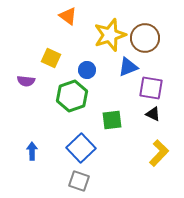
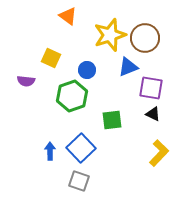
blue arrow: moved 18 px right
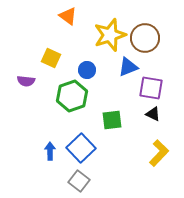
gray square: rotated 20 degrees clockwise
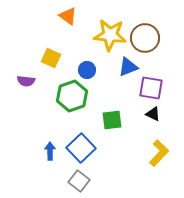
yellow star: rotated 24 degrees clockwise
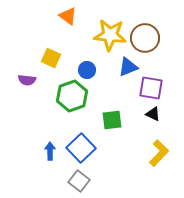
purple semicircle: moved 1 px right, 1 px up
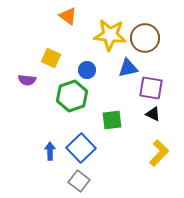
blue triangle: moved 1 px down; rotated 10 degrees clockwise
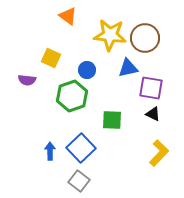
green square: rotated 10 degrees clockwise
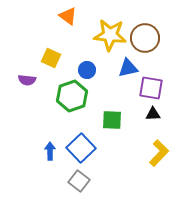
black triangle: rotated 28 degrees counterclockwise
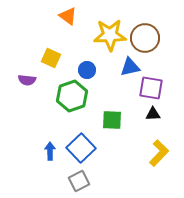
yellow star: rotated 8 degrees counterclockwise
blue triangle: moved 2 px right, 1 px up
gray square: rotated 25 degrees clockwise
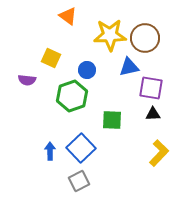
blue triangle: moved 1 px left
